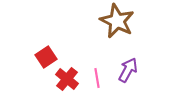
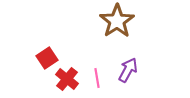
brown star: rotated 12 degrees clockwise
red square: moved 1 px right, 1 px down
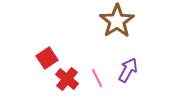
pink line: rotated 18 degrees counterclockwise
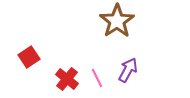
red square: moved 18 px left, 1 px up
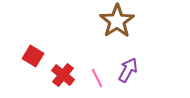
red square: moved 4 px right, 1 px up; rotated 25 degrees counterclockwise
red cross: moved 4 px left, 4 px up
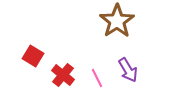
purple arrow: rotated 120 degrees clockwise
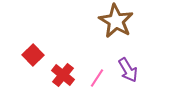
brown star: moved 1 px left; rotated 8 degrees counterclockwise
red square: moved 1 px up; rotated 15 degrees clockwise
pink line: rotated 60 degrees clockwise
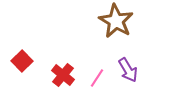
red square: moved 11 px left, 6 px down
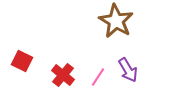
red square: rotated 20 degrees counterclockwise
pink line: moved 1 px right, 1 px up
